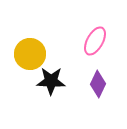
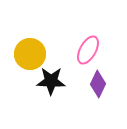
pink ellipse: moved 7 px left, 9 px down
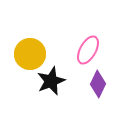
black star: rotated 24 degrees counterclockwise
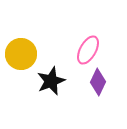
yellow circle: moved 9 px left
purple diamond: moved 2 px up
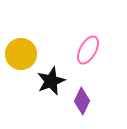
purple diamond: moved 16 px left, 19 px down
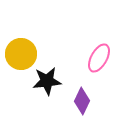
pink ellipse: moved 11 px right, 8 px down
black star: moved 4 px left; rotated 16 degrees clockwise
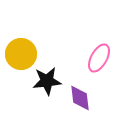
purple diamond: moved 2 px left, 3 px up; rotated 32 degrees counterclockwise
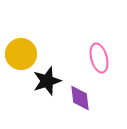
pink ellipse: rotated 44 degrees counterclockwise
black star: rotated 12 degrees counterclockwise
